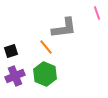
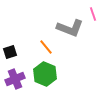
pink line: moved 4 px left, 1 px down
gray L-shape: moved 6 px right; rotated 28 degrees clockwise
black square: moved 1 px left, 1 px down
purple cross: moved 3 px down
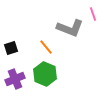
black square: moved 1 px right, 4 px up
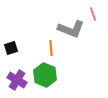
gray L-shape: moved 1 px right, 1 px down
orange line: moved 5 px right, 1 px down; rotated 35 degrees clockwise
green hexagon: moved 1 px down
purple cross: moved 2 px right, 1 px down; rotated 36 degrees counterclockwise
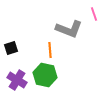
pink line: moved 1 px right
gray L-shape: moved 2 px left
orange line: moved 1 px left, 2 px down
green hexagon: rotated 10 degrees counterclockwise
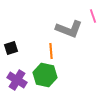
pink line: moved 1 px left, 2 px down
orange line: moved 1 px right, 1 px down
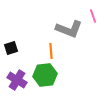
green hexagon: rotated 20 degrees counterclockwise
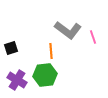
pink line: moved 21 px down
gray L-shape: moved 1 px left, 1 px down; rotated 16 degrees clockwise
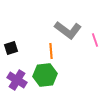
pink line: moved 2 px right, 3 px down
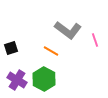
orange line: rotated 56 degrees counterclockwise
green hexagon: moved 1 px left, 4 px down; rotated 25 degrees counterclockwise
